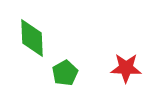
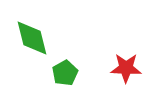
green diamond: rotated 12 degrees counterclockwise
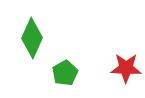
green diamond: rotated 39 degrees clockwise
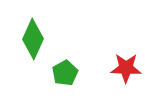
green diamond: moved 1 px right, 1 px down
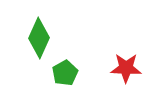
green diamond: moved 6 px right, 1 px up
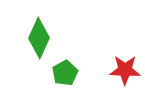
red star: moved 1 px left, 2 px down
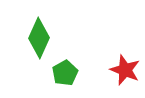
red star: rotated 20 degrees clockwise
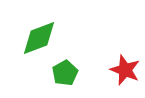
green diamond: rotated 45 degrees clockwise
